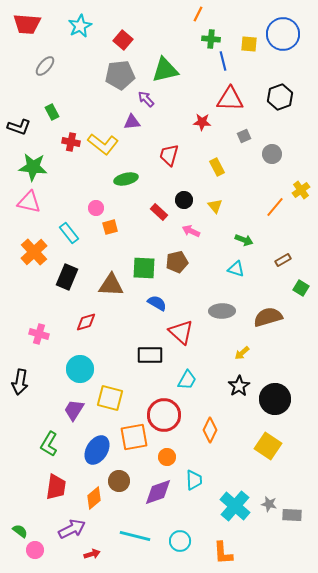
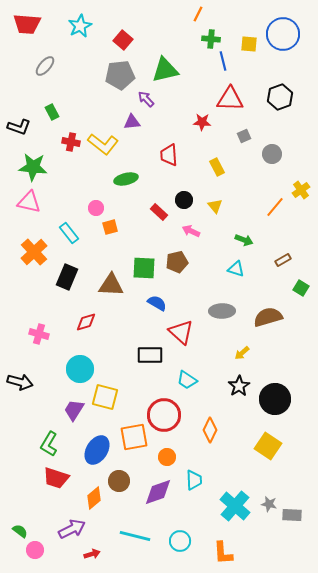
red trapezoid at (169, 155): rotated 20 degrees counterclockwise
cyan trapezoid at (187, 380): rotated 95 degrees clockwise
black arrow at (20, 382): rotated 85 degrees counterclockwise
yellow square at (110, 398): moved 5 px left, 1 px up
red trapezoid at (56, 487): moved 9 px up; rotated 100 degrees clockwise
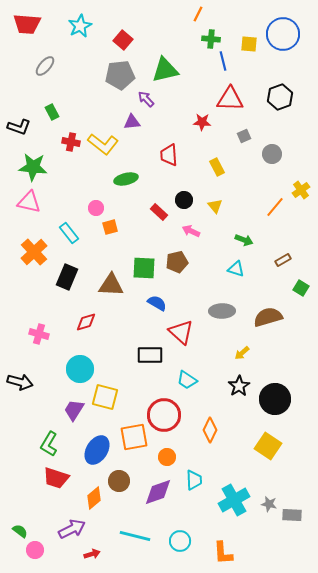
cyan cross at (235, 506): moved 1 px left, 6 px up; rotated 20 degrees clockwise
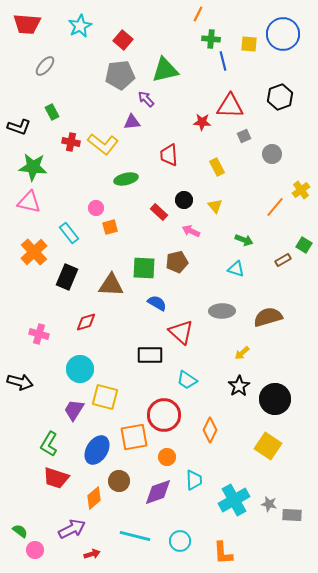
red triangle at (230, 99): moved 7 px down
green square at (301, 288): moved 3 px right, 43 px up
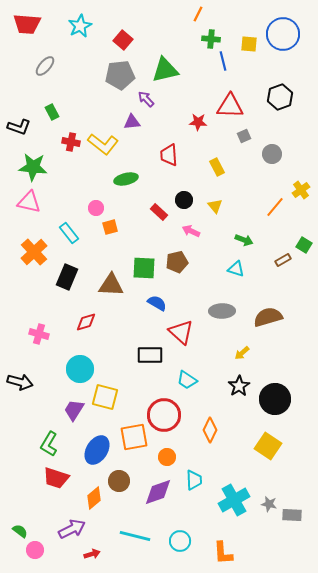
red star at (202, 122): moved 4 px left
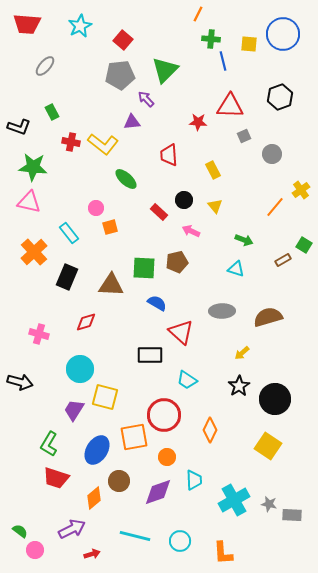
green triangle at (165, 70): rotated 32 degrees counterclockwise
yellow rectangle at (217, 167): moved 4 px left, 3 px down
green ellipse at (126, 179): rotated 55 degrees clockwise
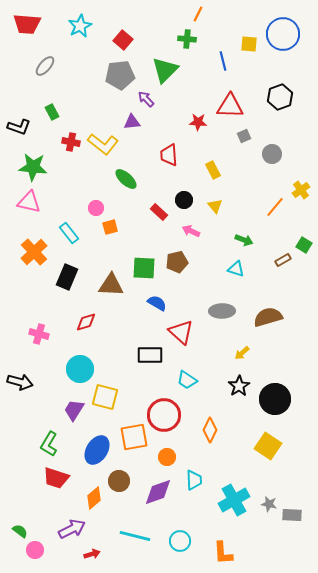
green cross at (211, 39): moved 24 px left
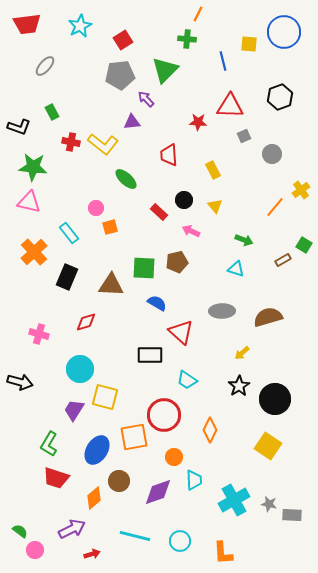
red trapezoid at (27, 24): rotated 12 degrees counterclockwise
blue circle at (283, 34): moved 1 px right, 2 px up
red square at (123, 40): rotated 18 degrees clockwise
orange circle at (167, 457): moved 7 px right
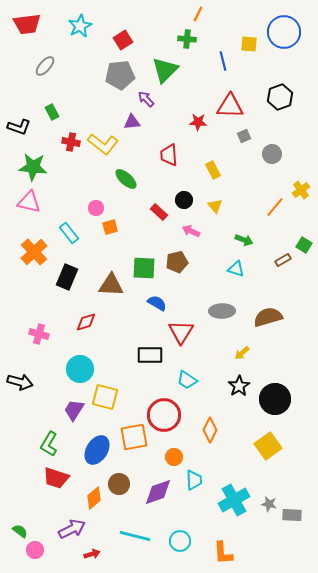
red triangle at (181, 332): rotated 20 degrees clockwise
yellow square at (268, 446): rotated 20 degrees clockwise
brown circle at (119, 481): moved 3 px down
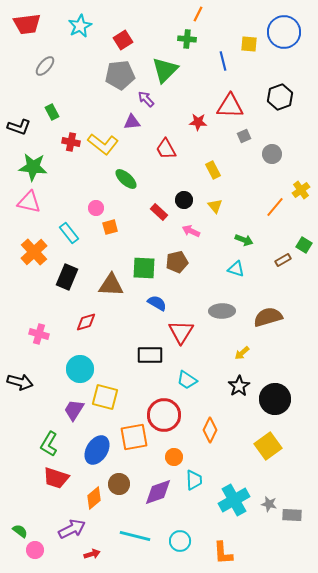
red trapezoid at (169, 155): moved 3 px left, 6 px up; rotated 25 degrees counterclockwise
